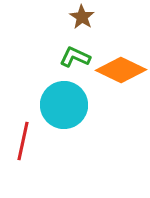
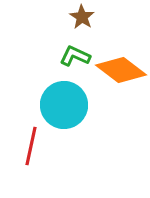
green L-shape: moved 1 px up
orange diamond: rotated 12 degrees clockwise
red line: moved 8 px right, 5 px down
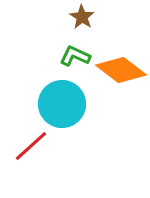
cyan circle: moved 2 px left, 1 px up
red line: rotated 36 degrees clockwise
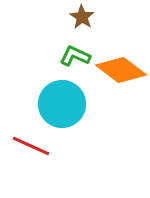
red line: rotated 66 degrees clockwise
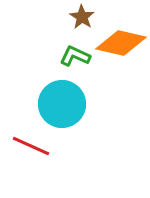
orange diamond: moved 27 px up; rotated 24 degrees counterclockwise
